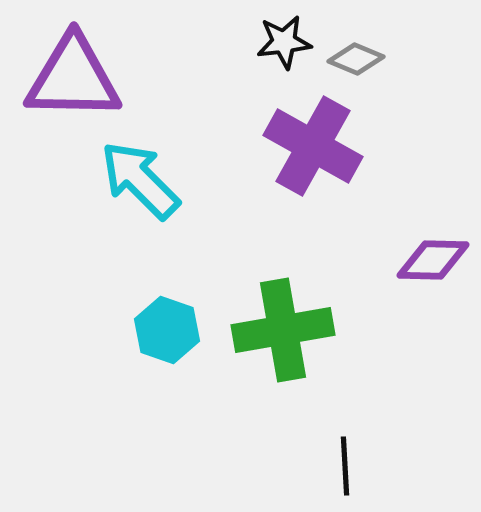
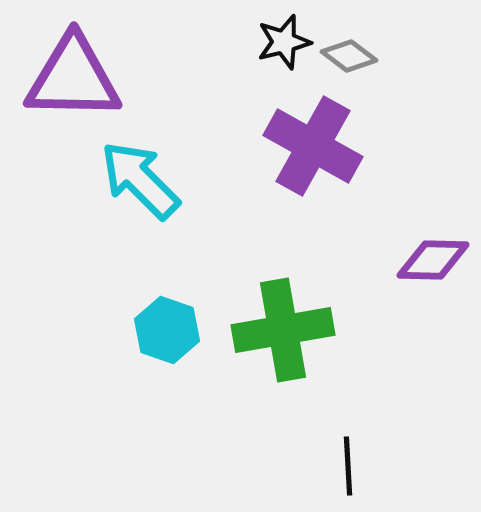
black star: rotated 8 degrees counterclockwise
gray diamond: moved 7 px left, 3 px up; rotated 14 degrees clockwise
black line: moved 3 px right
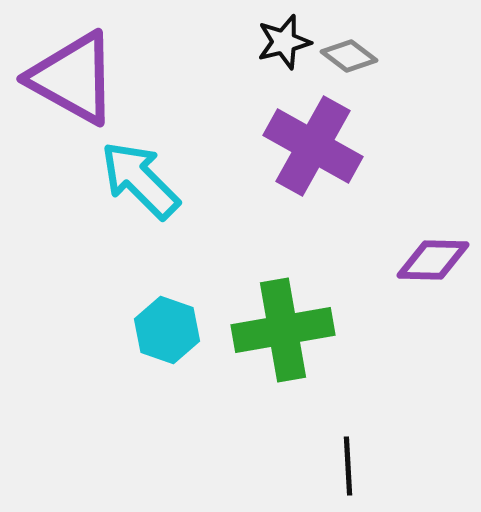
purple triangle: rotated 28 degrees clockwise
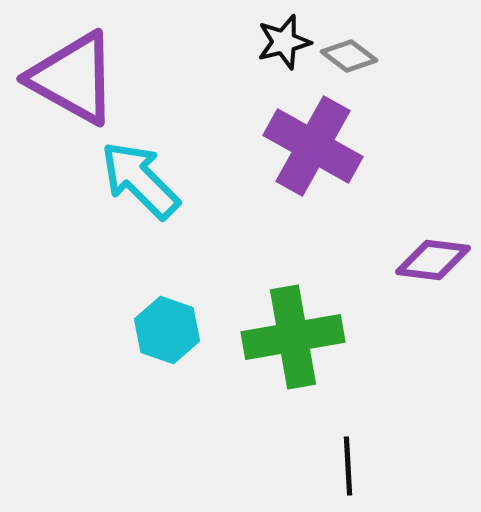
purple diamond: rotated 6 degrees clockwise
green cross: moved 10 px right, 7 px down
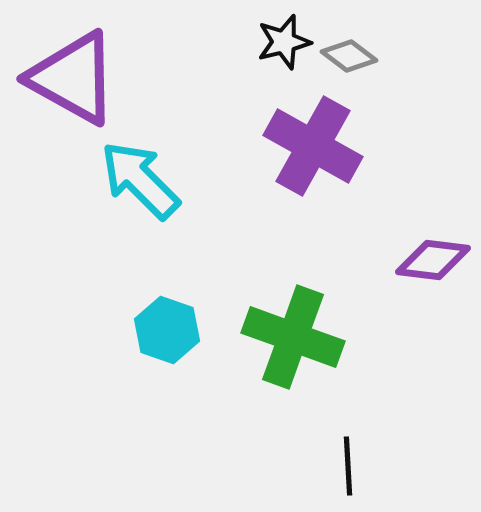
green cross: rotated 30 degrees clockwise
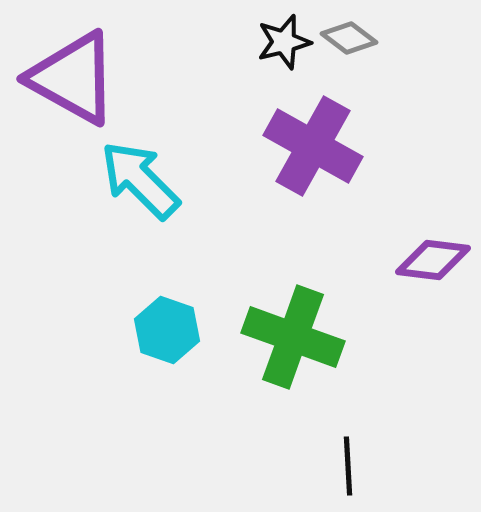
gray diamond: moved 18 px up
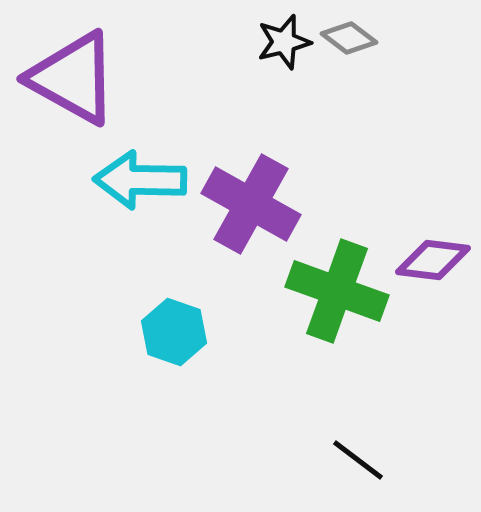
purple cross: moved 62 px left, 58 px down
cyan arrow: rotated 44 degrees counterclockwise
cyan hexagon: moved 7 px right, 2 px down
green cross: moved 44 px right, 46 px up
black line: moved 10 px right, 6 px up; rotated 50 degrees counterclockwise
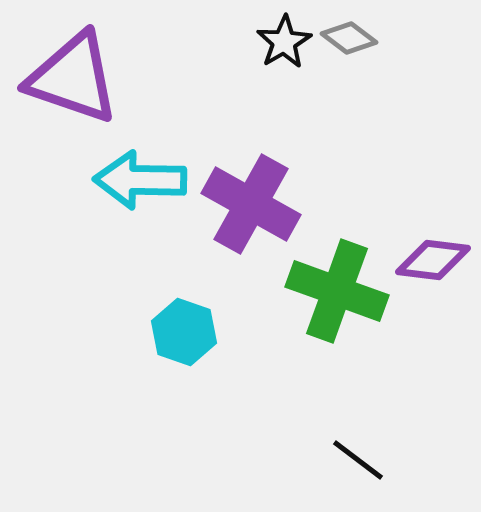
black star: rotated 16 degrees counterclockwise
purple triangle: rotated 10 degrees counterclockwise
cyan hexagon: moved 10 px right
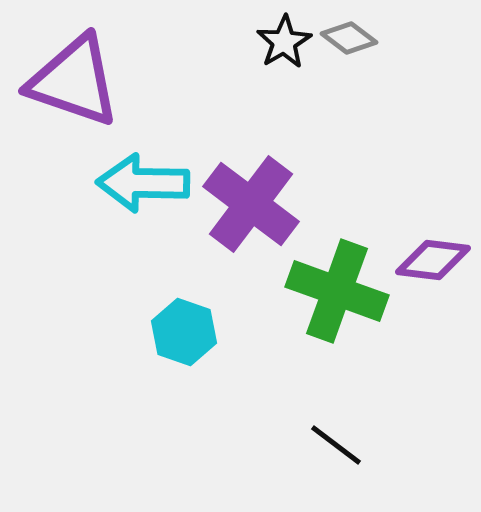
purple triangle: moved 1 px right, 3 px down
cyan arrow: moved 3 px right, 3 px down
purple cross: rotated 8 degrees clockwise
black line: moved 22 px left, 15 px up
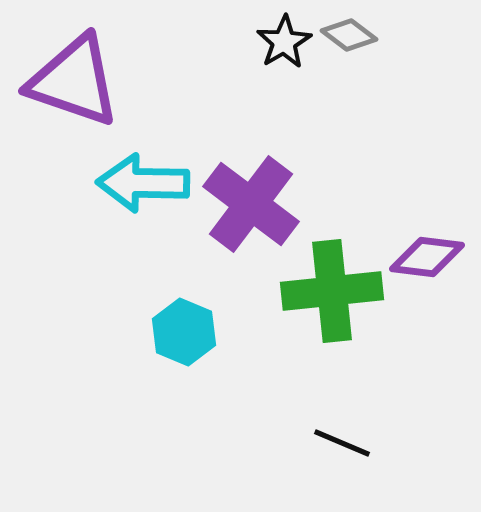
gray diamond: moved 3 px up
purple diamond: moved 6 px left, 3 px up
green cross: moved 5 px left; rotated 26 degrees counterclockwise
cyan hexagon: rotated 4 degrees clockwise
black line: moved 6 px right, 2 px up; rotated 14 degrees counterclockwise
